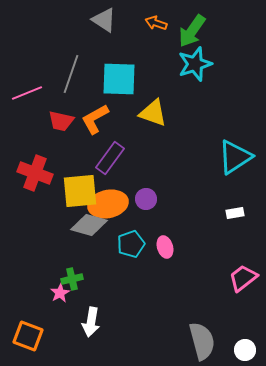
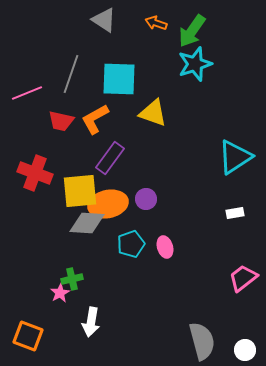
gray diamond: moved 2 px left, 2 px up; rotated 12 degrees counterclockwise
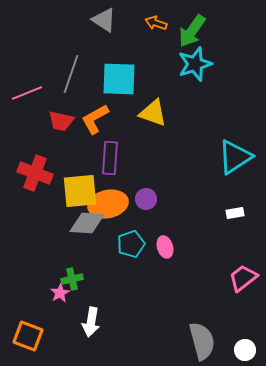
purple rectangle: rotated 32 degrees counterclockwise
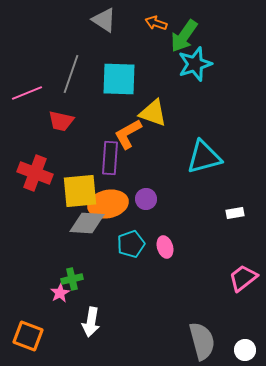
green arrow: moved 8 px left, 5 px down
orange L-shape: moved 33 px right, 15 px down
cyan triangle: moved 31 px left; rotated 18 degrees clockwise
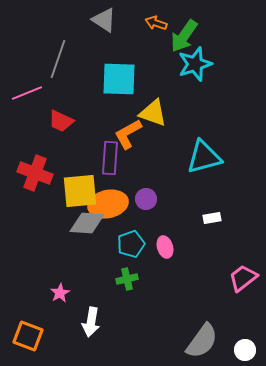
gray line: moved 13 px left, 15 px up
red trapezoid: rotated 12 degrees clockwise
white rectangle: moved 23 px left, 5 px down
green cross: moved 55 px right
gray semicircle: rotated 51 degrees clockwise
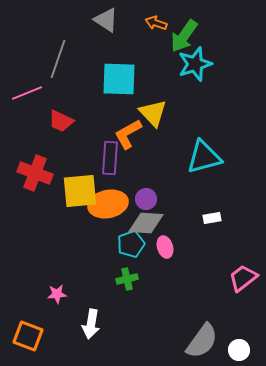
gray triangle: moved 2 px right
yellow triangle: rotated 28 degrees clockwise
gray diamond: moved 59 px right
pink star: moved 3 px left, 1 px down; rotated 24 degrees clockwise
white arrow: moved 2 px down
white circle: moved 6 px left
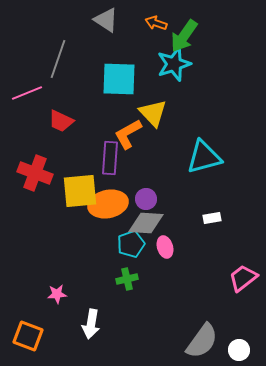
cyan star: moved 21 px left
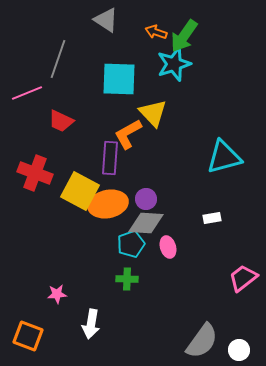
orange arrow: moved 9 px down
cyan triangle: moved 20 px right
yellow square: rotated 33 degrees clockwise
pink ellipse: moved 3 px right
green cross: rotated 15 degrees clockwise
